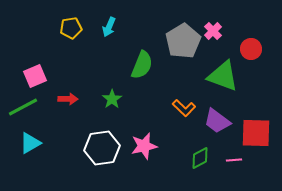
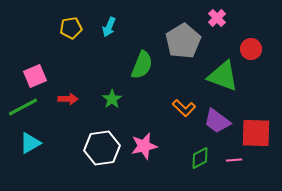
pink cross: moved 4 px right, 13 px up
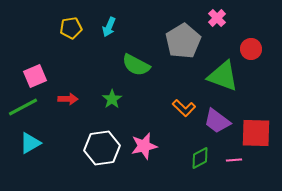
green semicircle: moved 6 px left; rotated 96 degrees clockwise
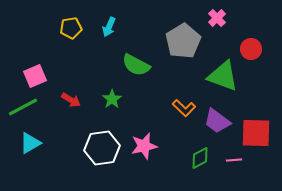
red arrow: moved 3 px right, 1 px down; rotated 30 degrees clockwise
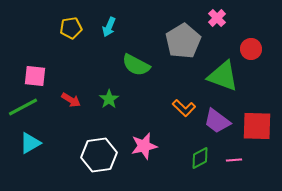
pink square: rotated 30 degrees clockwise
green star: moved 3 px left
red square: moved 1 px right, 7 px up
white hexagon: moved 3 px left, 7 px down
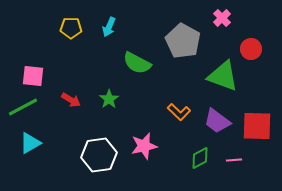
pink cross: moved 5 px right
yellow pentagon: rotated 10 degrees clockwise
gray pentagon: rotated 12 degrees counterclockwise
green semicircle: moved 1 px right, 2 px up
pink square: moved 2 px left
orange L-shape: moved 5 px left, 4 px down
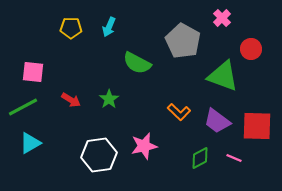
pink square: moved 4 px up
pink line: moved 2 px up; rotated 28 degrees clockwise
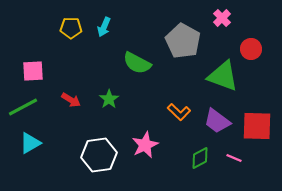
cyan arrow: moved 5 px left
pink square: moved 1 px up; rotated 10 degrees counterclockwise
pink star: moved 1 px right, 1 px up; rotated 12 degrees counterclockwise
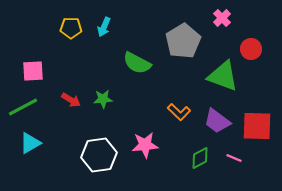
gray pentagon: rotated 12 degrees clockwise
green star: moved 6 px left; rotated 30 degrees clockwise
pink star: rotated 20 degrees clockwise
